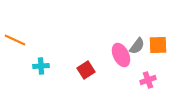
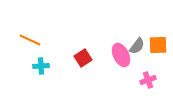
orange line: moved 15 px right
red square: moved 3 px left, 12 px up
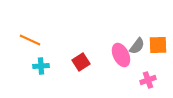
red square: moved 2 px left, 4 px down
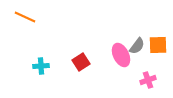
orange line: moved 5 px left, 23 px up
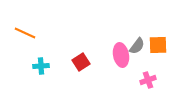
orange line: moved 16 px down
pink ellipse: rotated 15 degrees clockwise
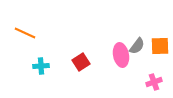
orange square: moved 2 px right, 1 px down
pink cross: moved 6 px right, 2 px down
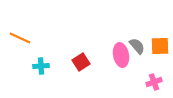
orange line: moved 5 px left, 5 px down
gray semicircle: rotated 78 degrees counterclockwise
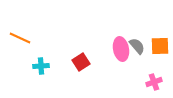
pink ellipse: moved 6 px up
